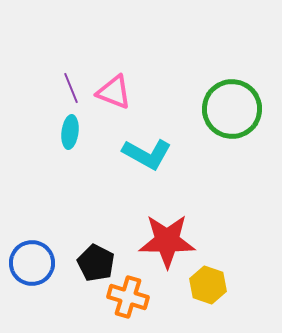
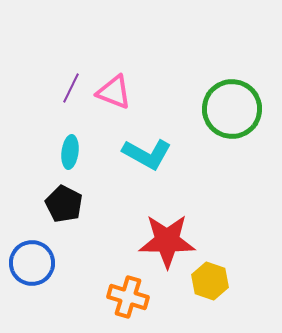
purple line: rotated 48 degrees clockwise
cyan ellipse: moved 20 px down
black pentagon: moved 32 px left, 59 px up
yellow hexagon: moved 2 px right, 4 px up
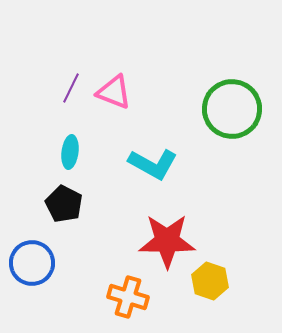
cyan L-shape: moved 6 px right, 10 px down
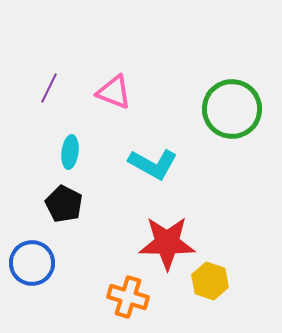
purple line: moved 22 px left
red star: moved 2 px down
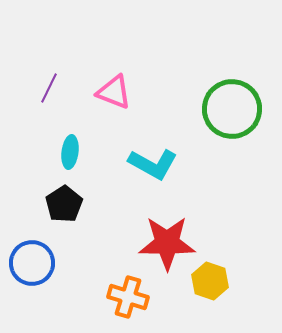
black pentagon: rotated 12 degrees clockwise
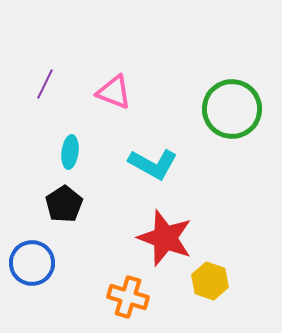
purple line: moved 4 px left, 4 px up
red star: moved 2 px left, 5 px up; rotated 20 degrees clockwise
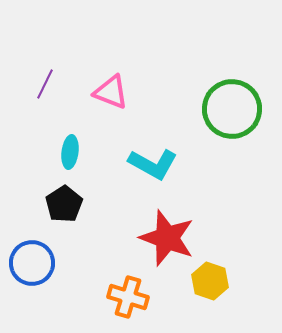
pink triangle: moved 3 px left
red star: moved 2 px right
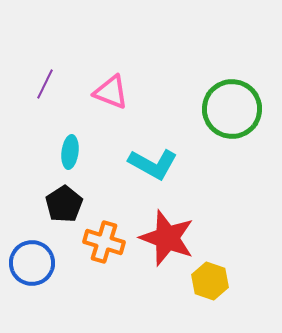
orange cross: moved 24 px left, 55 px up
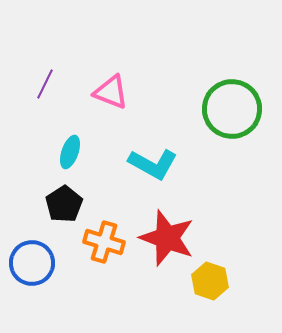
cyan ellipse: rotated 12 degrees clockwise
